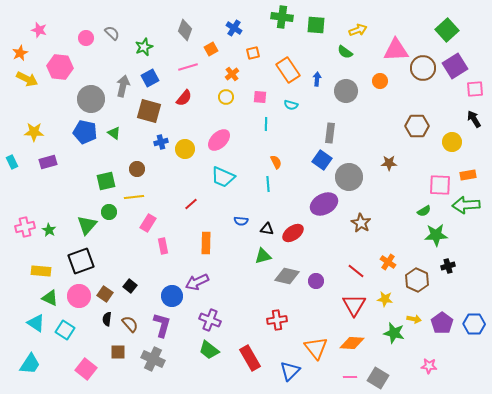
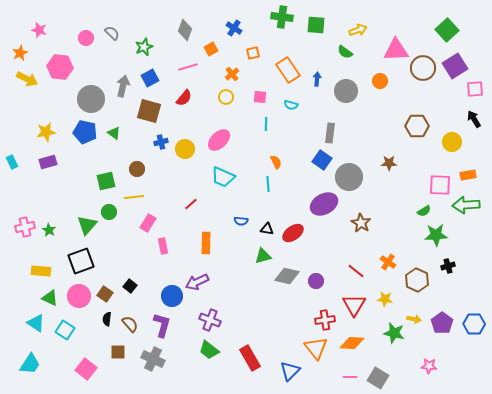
yellow star at (34, 132): moved 12 px right; rotated 12 degrees counterclockwise
red cross at (277, 320): moved 48 px right
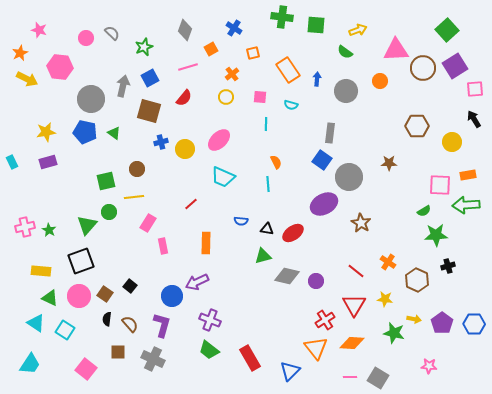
red cross at (325, 320): rotated 24 degrees counterclockwise
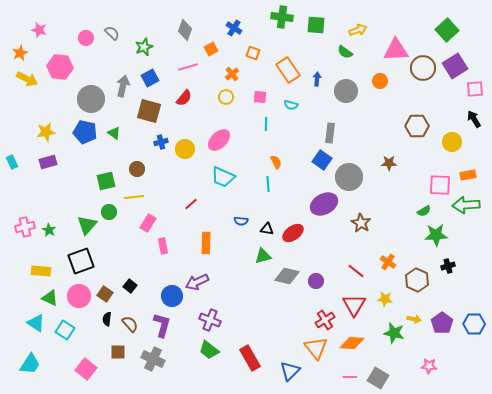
orange square at (253, 53): rotated 32 degrees clockwise
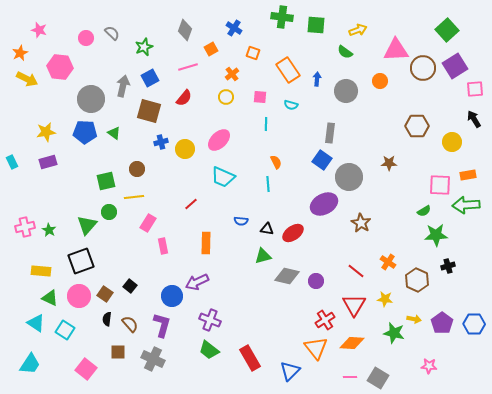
blue pentagon at (85, 132): rotated 10 degrees counterclockwise
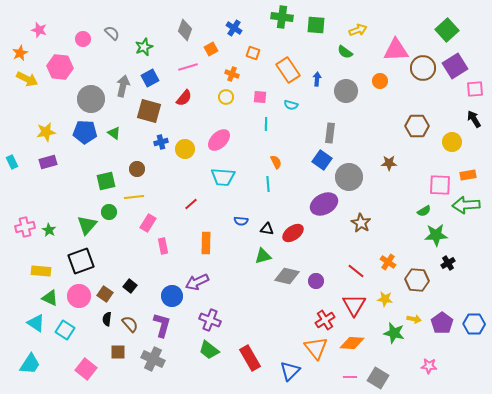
pink circle at (86, 38): moved 3 px left, 1 px down
orange cross at (232, 74): rotated 32 degrees counterclockwise
cyan trapezoid at (223, 177): rotated 20 degrees counterclockwise
black cross at (448, 266): moved 3 px up; rotated 16 degrees counterclockwise
brown hexagon at (417, 280): rotated 20 degrees counterclockwise
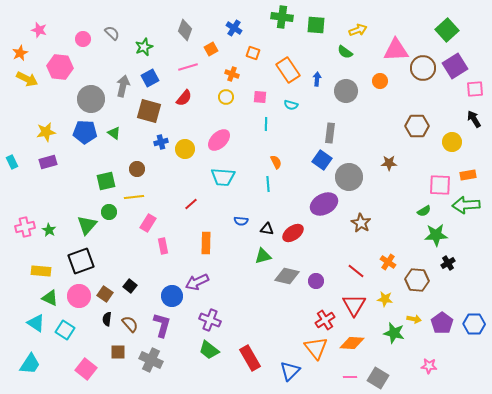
gray cross at (153, 359): moved 2 px left, 1 px down
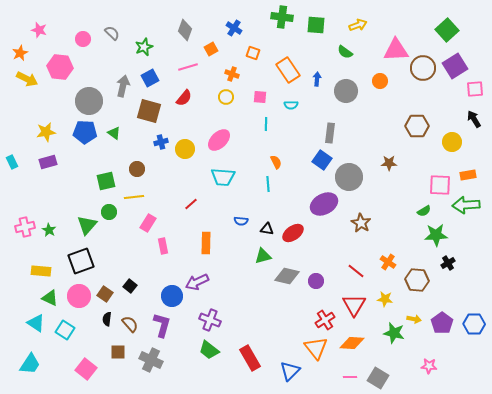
yellow arrow at (358, 30): moved 5 px up
gray circle at (91, 99): moved 2 px left, 2 px down
cyan semicircle at (291, 105): rotated 16 degrees counterclockwise
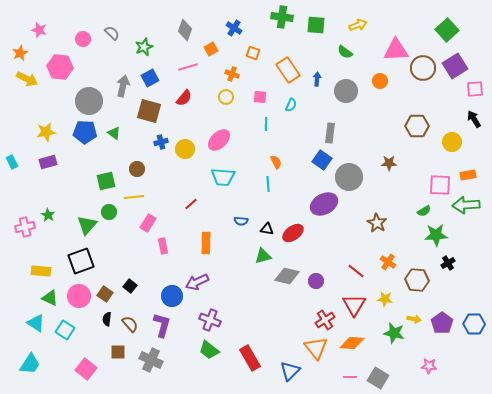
cyan semicircle at (291, 105): rotated 64 degrees counterclockwise
brown star at (361, 223): moved 16 px right
green star at (49, 230): moved 1 px left, 15 px up
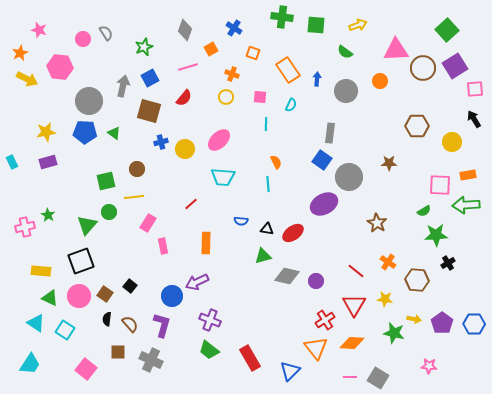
gray semicircle at (112, 33): moved 6 px left; rotated 14 degrees clockwise
